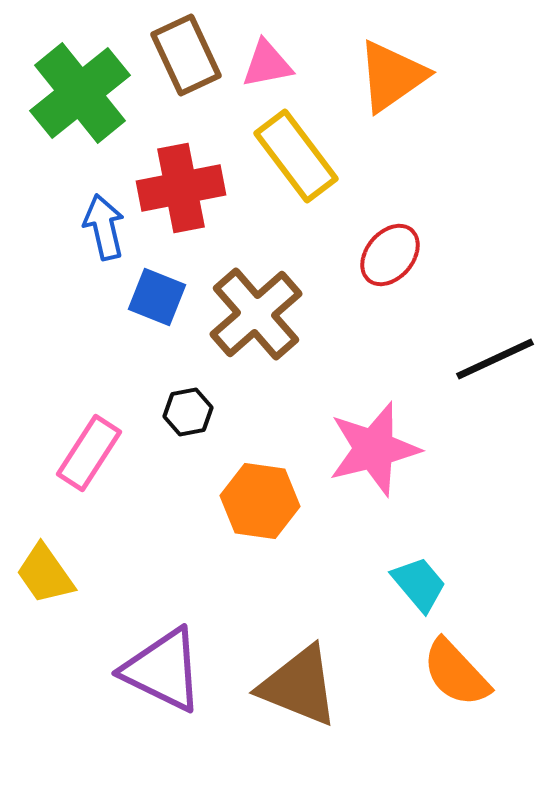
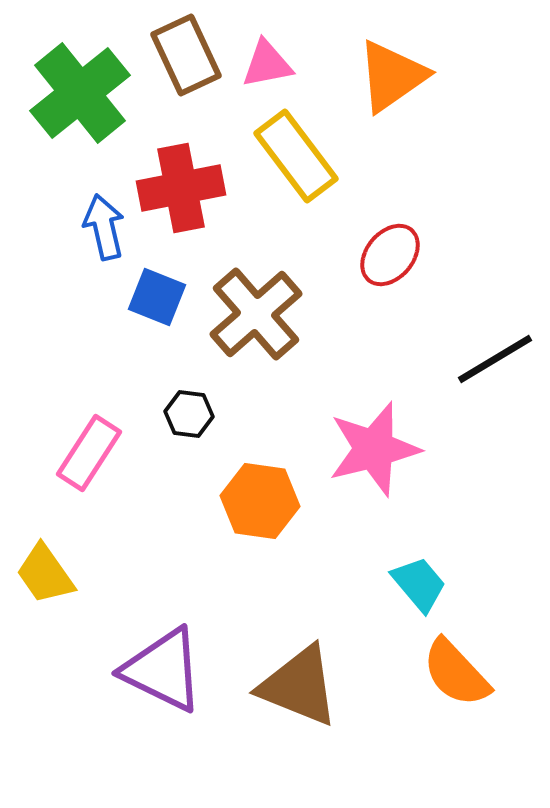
black line: rotated 6 degrees counterclockwise
black hexagon: moved 1 px right, 2 px down; rotated 18 degrees clockwise
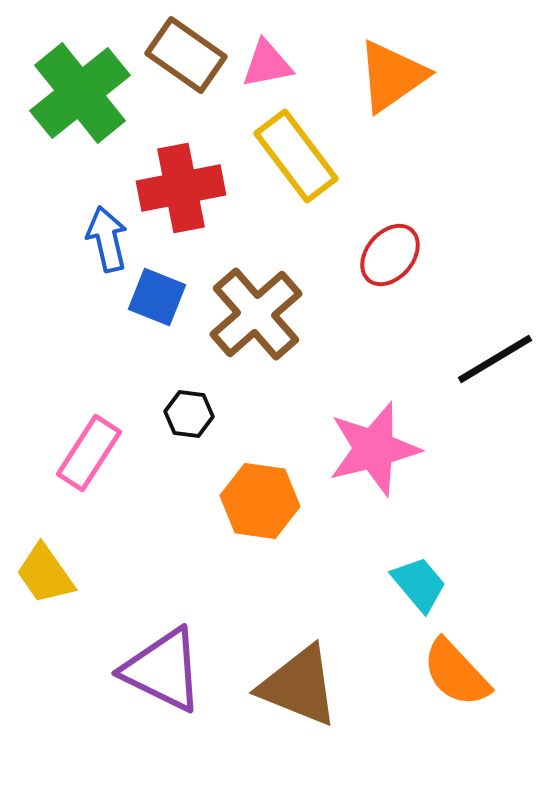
brown rectangle: rotated 30 degrees counterclockwise
blue arrow: moved 3 px right, 12 px down
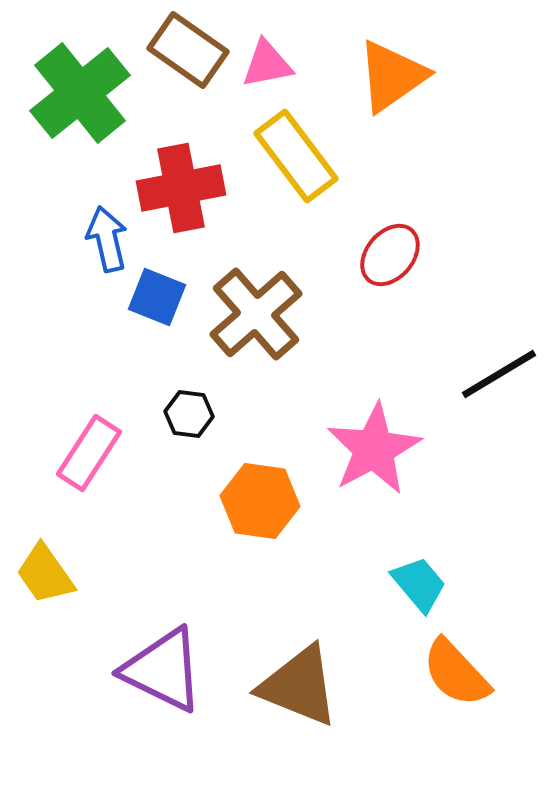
brown rectangle: moved 2 px right, 5 px up
black line: moved 4 px right, 15 px down
pink star: rotated 14 degrees counterclockwise
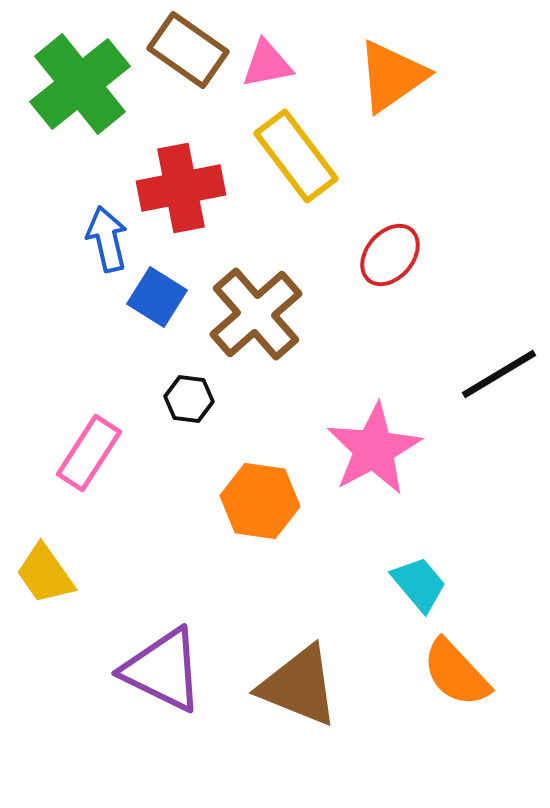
green cross: moved 9 px up
blue square: rotated 10 degrees clockwise
black hexagon: moved 15 px up
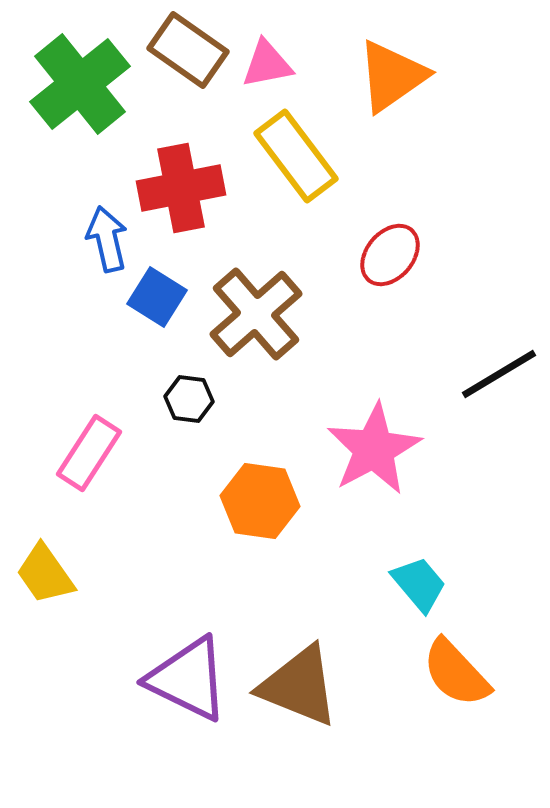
purple triangle: moved 25 px right, 9 px down
